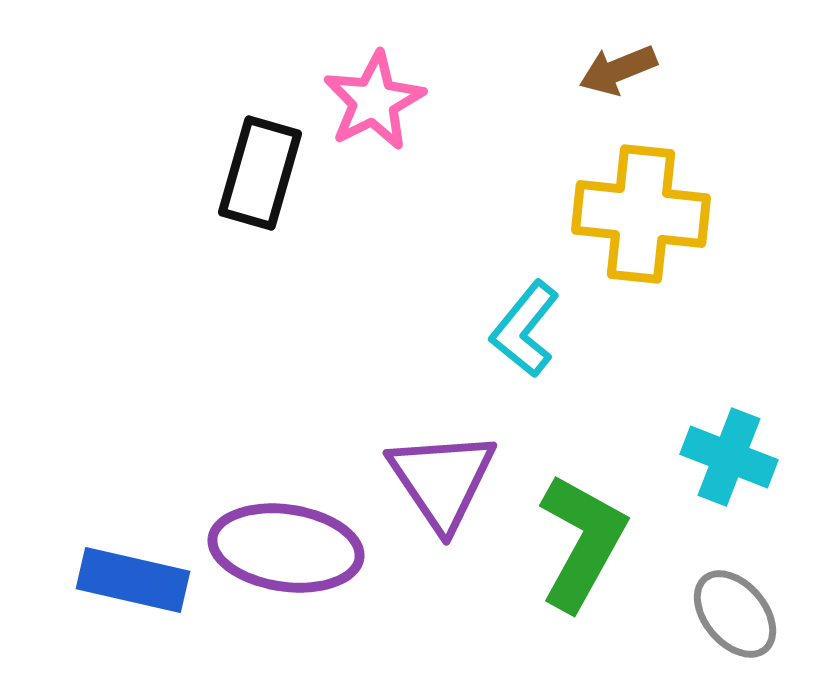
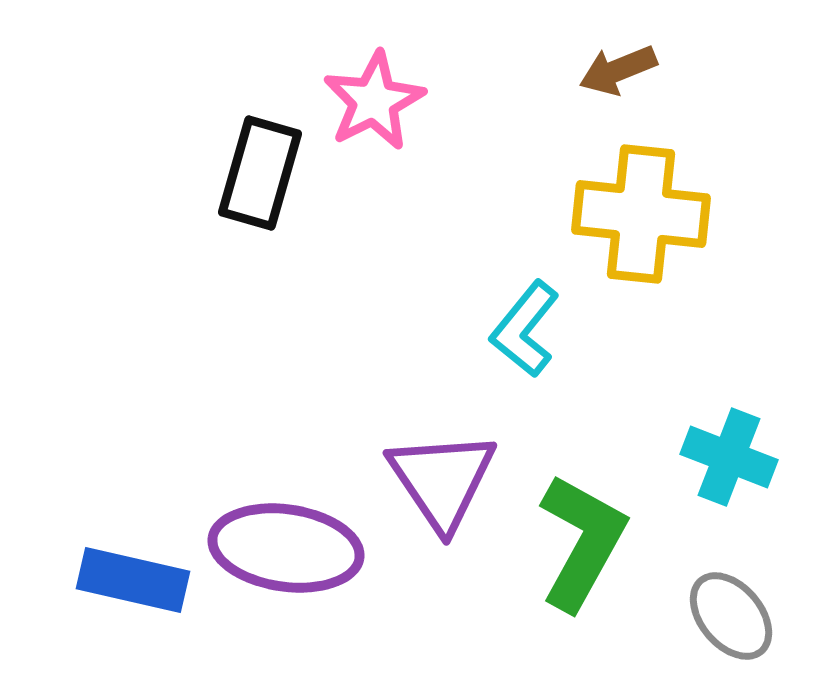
gray ellipse: moved 4 px left, 2 px down
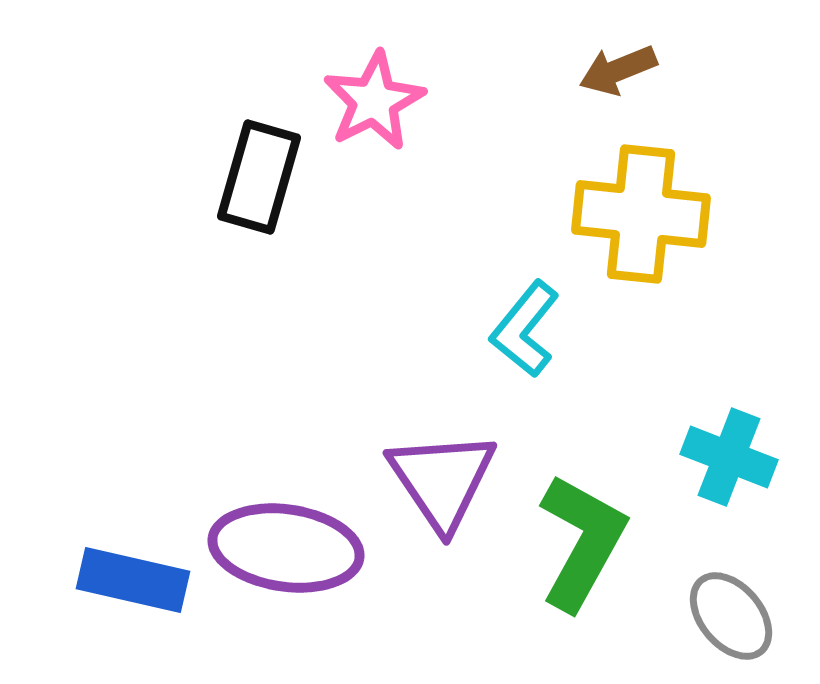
black rectangle: moved 1 px left, 4 px down
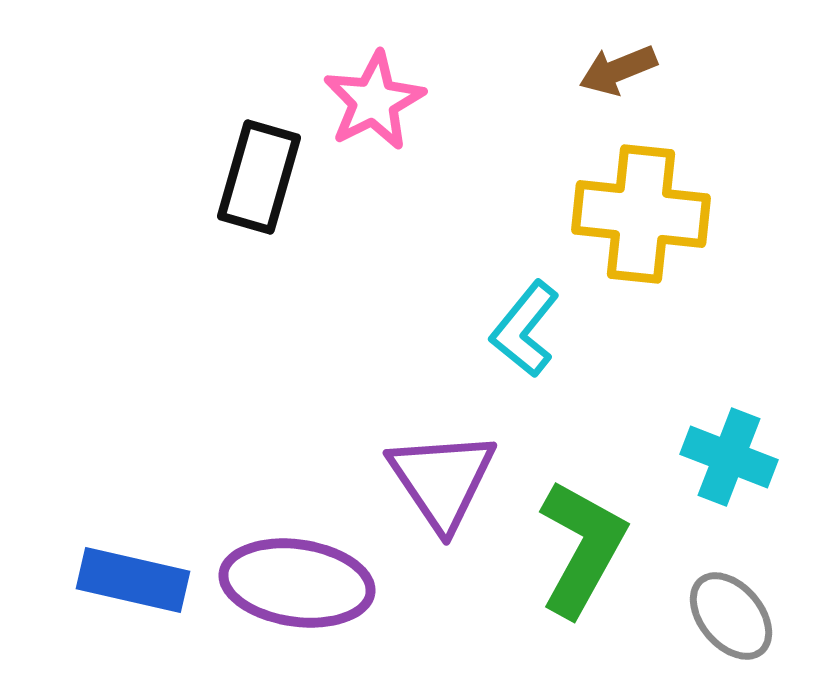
green L-shape: moved 6 px down
purple ellipse: moved 11 px right, 35 px down
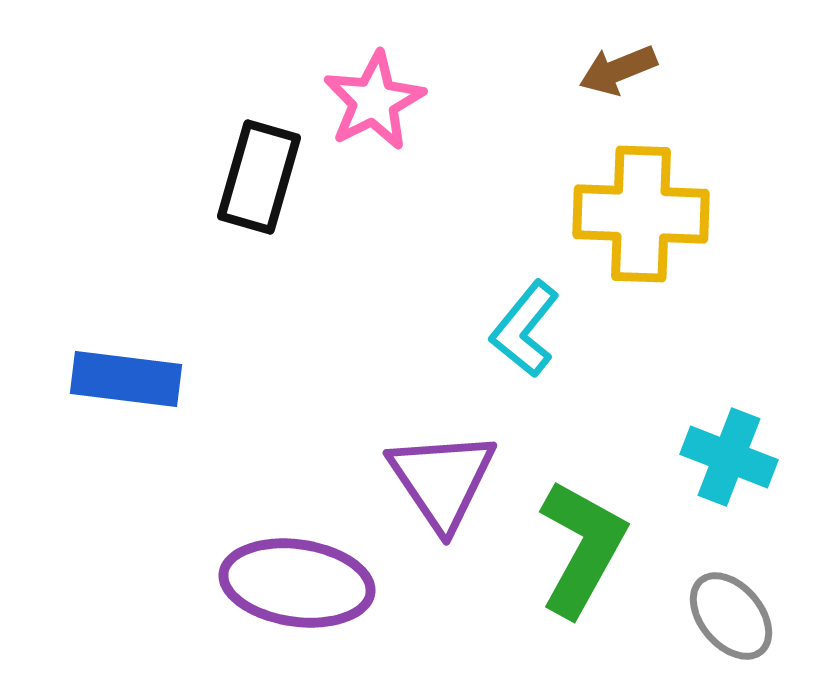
yellow cross: rotated 4 degrees counterclockwise
blue rectangle: moved 7 px left, 201 px up; rotated 6 degrees counterclockwise
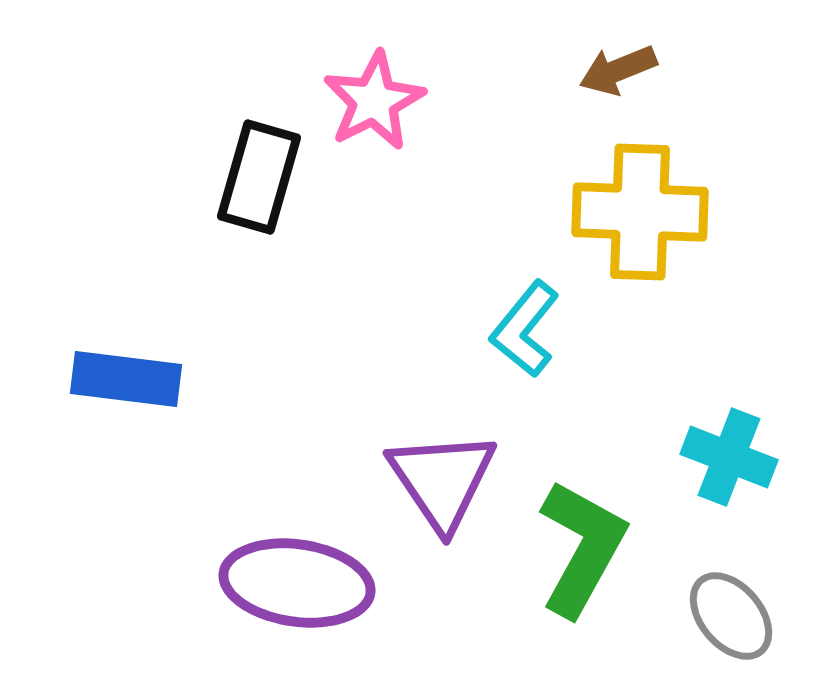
yellow cross: moved 1 px left, 2 px up
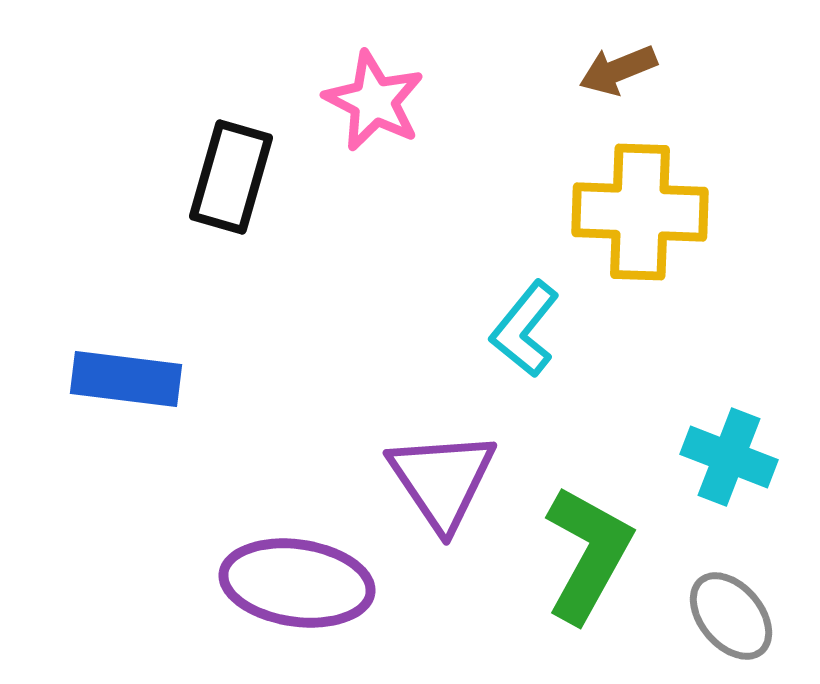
pink star: rotated 18 degrees counterclockwise
black rectangle: moved 28 px left
green L-shape: moved 6 px right, 6 px down
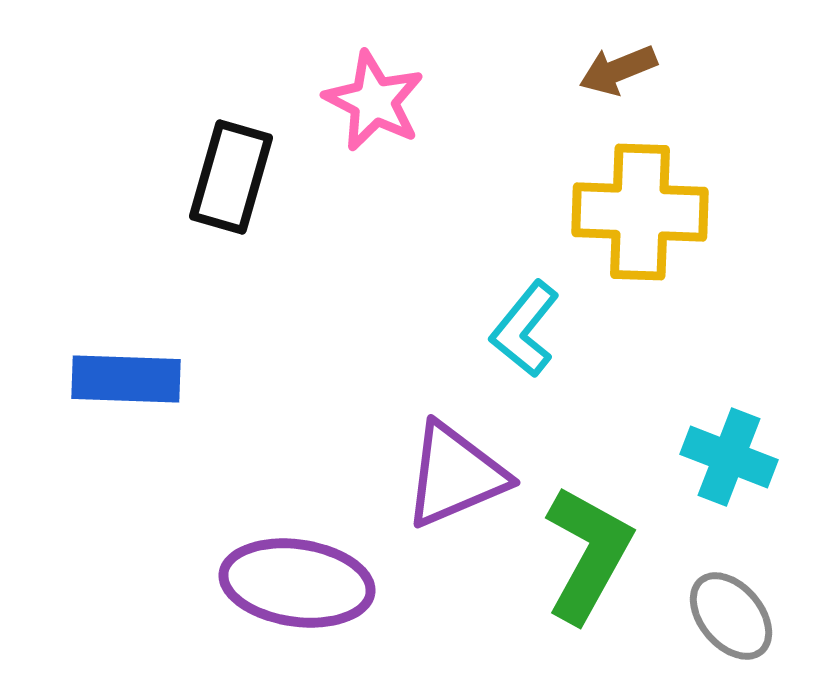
blue rectangle: rotated 5 degrees counterclockwise
purple triangle: moved 13 px right, 5 px up; rotated 41 degrees clockwise
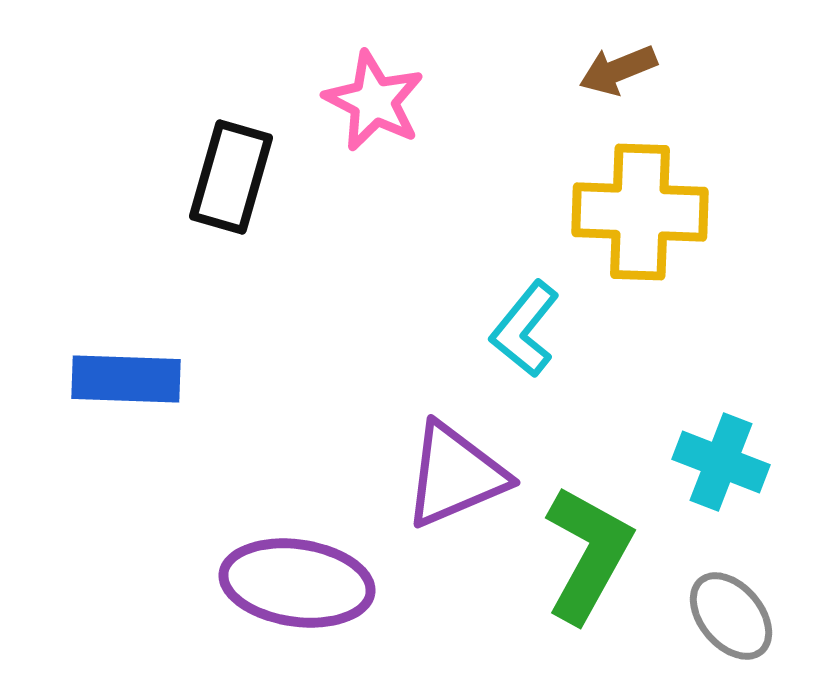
cyan cross: moved 8 px left, 5 px down
